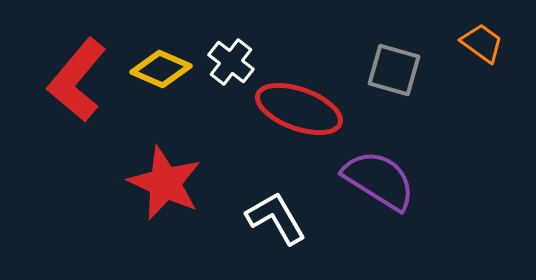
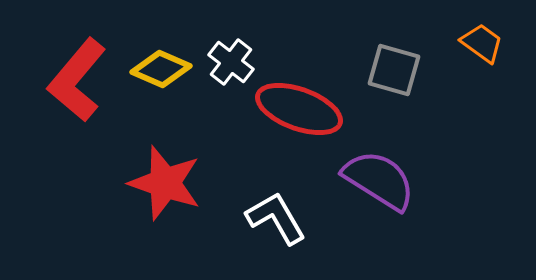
red star: rotated 6 degrees counterclockwise
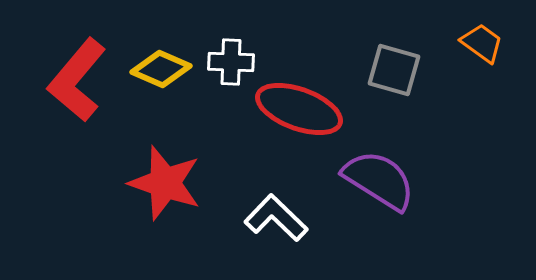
white cross: rotated 36 degrees counterclockwise
white L-shape: rotated 16 degrees counterclockwise
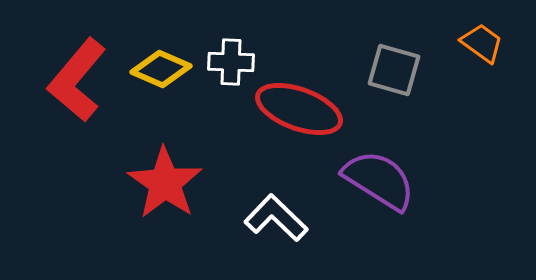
red star: rotated 16 degrees clockwise
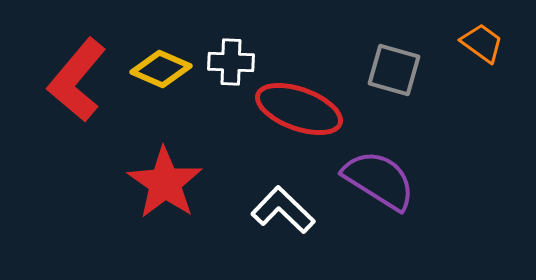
white L-shape: moved 7 px right, 8 px up
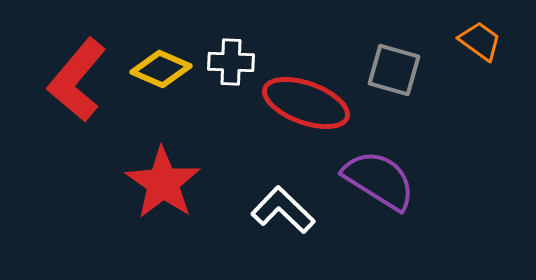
orange trapezoid: moved 2 px left, 2 px up
red ellipse: moved 7 px right, 6 px up
red star: moved 2 px left
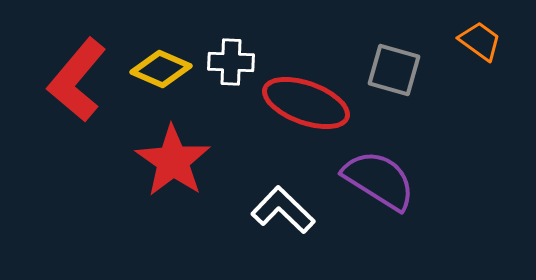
red star: moved 10 px right, 22 px up
